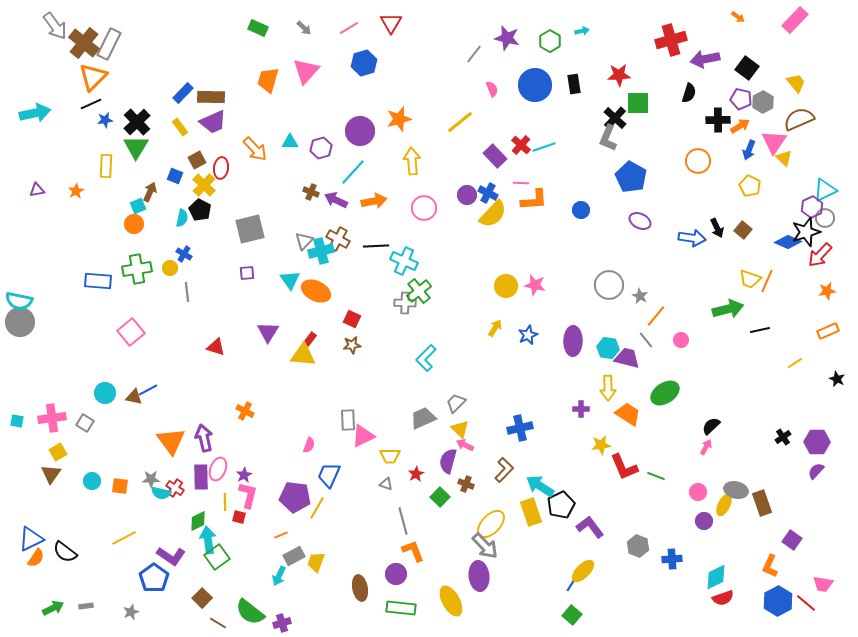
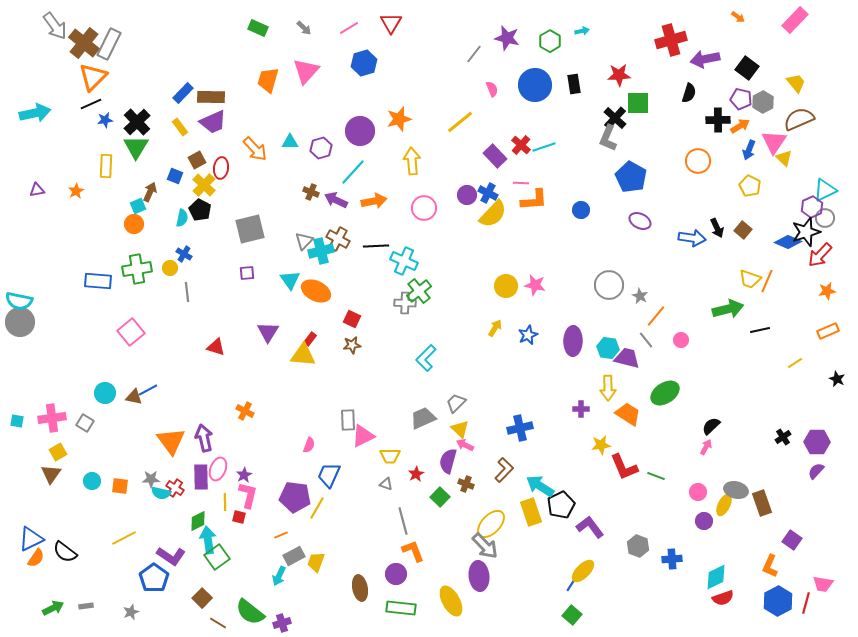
red line at (806, 603): rotated 65 degrees clockwise
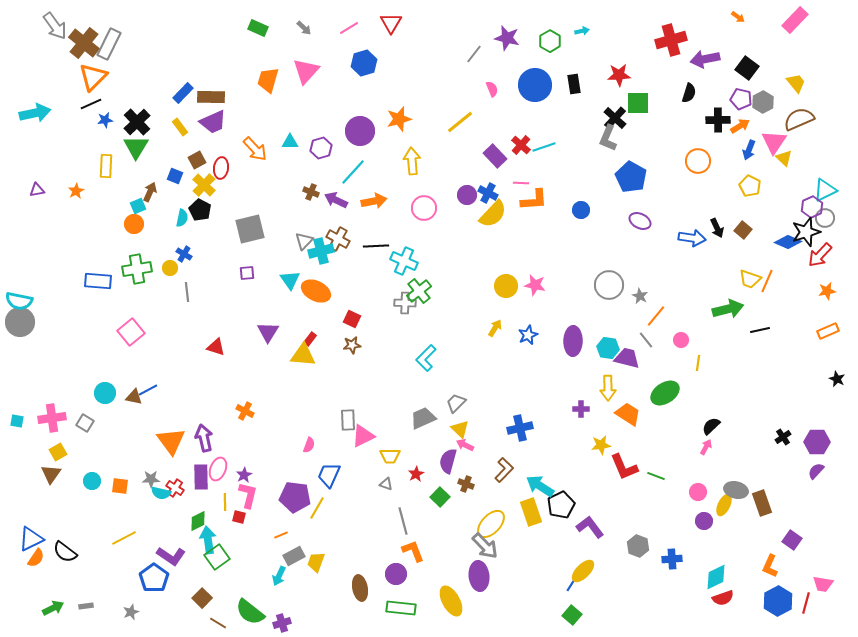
yellow line at (795, 363): moved 97 px left; rotated 49 degrees counterclockwise
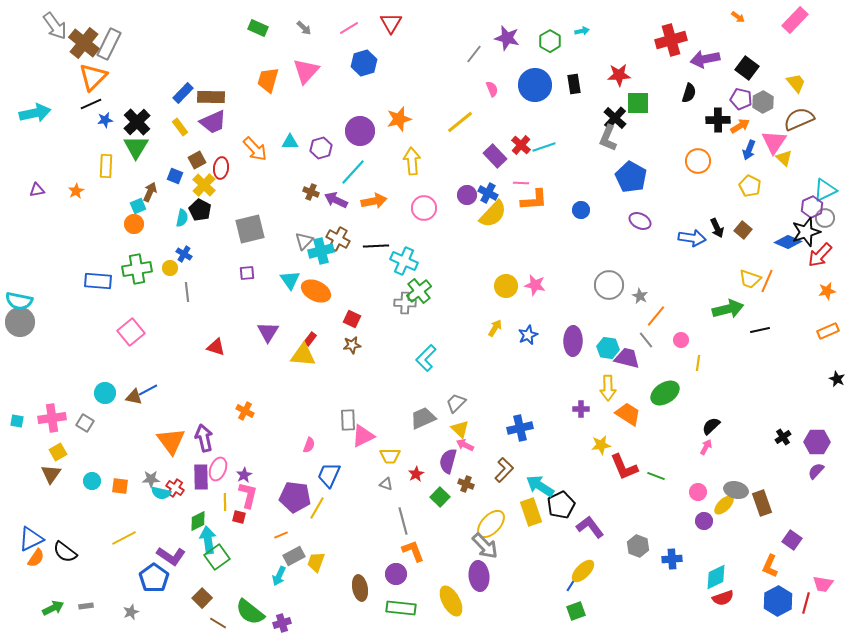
yellow ellipse at (724, 505): rotated 20 degrees clockwise
green square at (572, 615): moved 4 px right, 4 px up; rotated 30 degrees clockwise
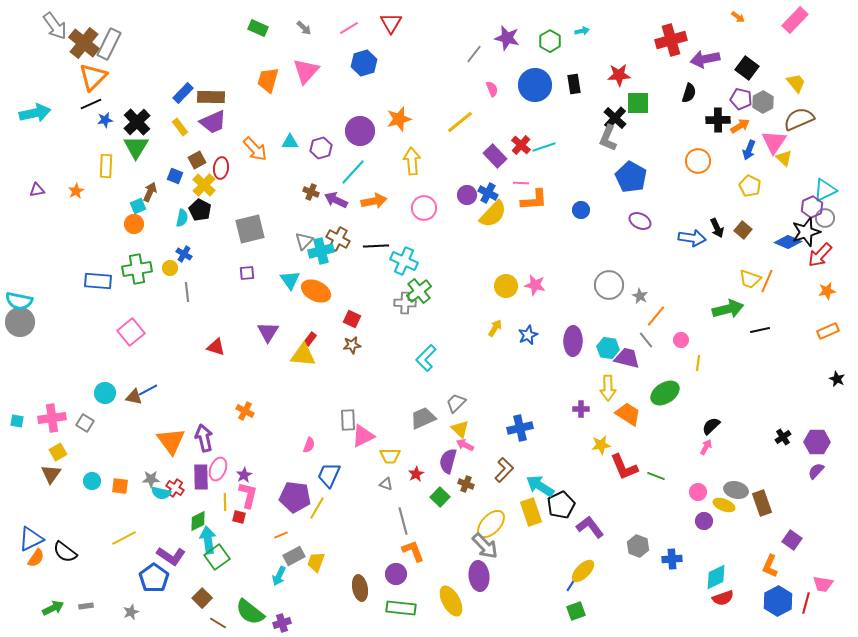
yellow ellipse at (724, 505): rotated 65 degrees clockwise
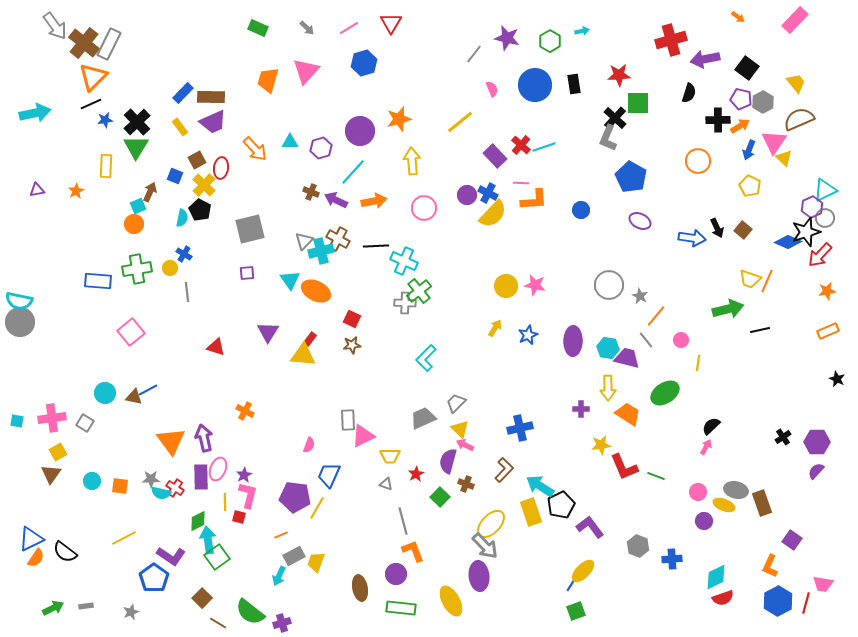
gray arrow at (304, 28): moved 3 px right
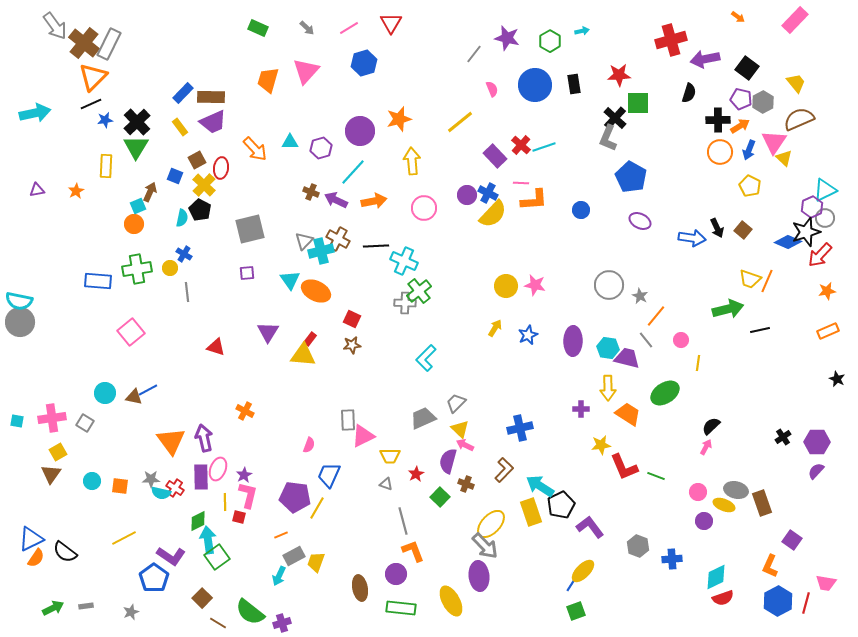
orange circle at (698, 161): moved 22 px right, 9 px up
pink trapezoid at (823, 584): moved 3 px right, 1 px up
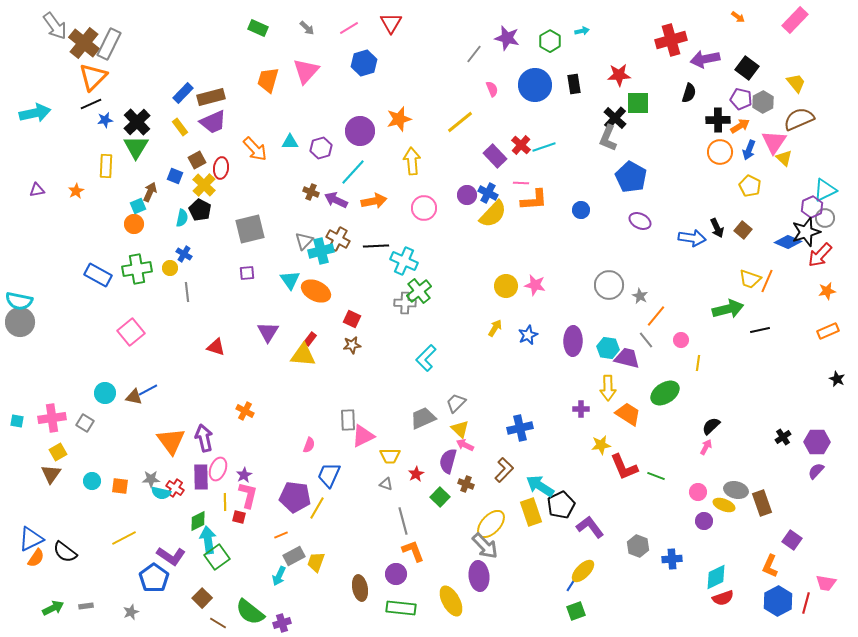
brown rectangle at (211, 97): rotated 16 degrees counterclockwise
blue rectangle at (98, 281): moved 6 px up; rotated 24 degrees clockwise
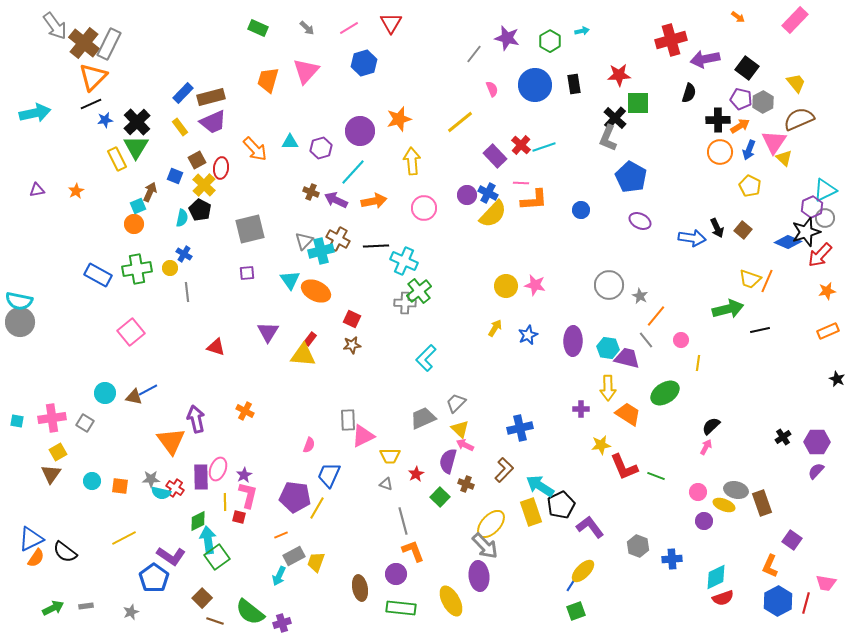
yellow rectangle at (106, 166): moved 11 px right, 7 px up; rotated 30 degrees counterclockwise
purple arrow at (204, 438): moved 8 px left, 19 px up
brown line at (218, 623): moved 3 px left, 2 px up; rotated 12 degrees counterclockwise
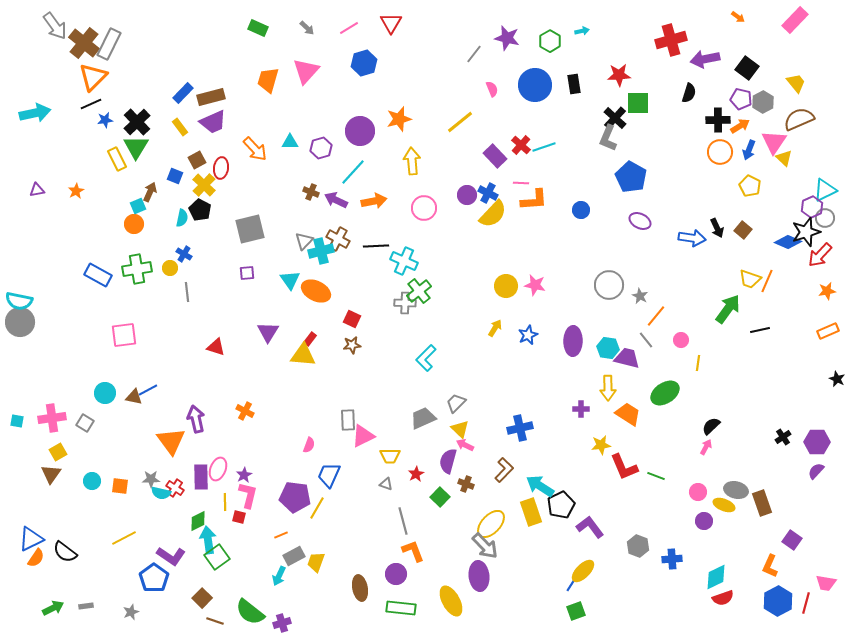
green arrow at (728, 309): rotated 40 degrees counterclockwise
pink square at (131, 332): moved 7 px left, 3 px down; rotated 32 degrees clockwise
